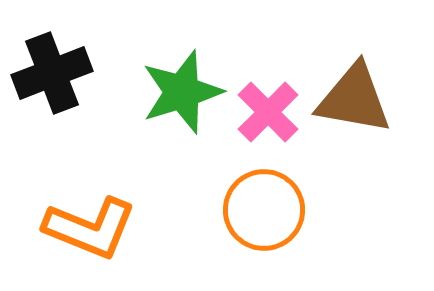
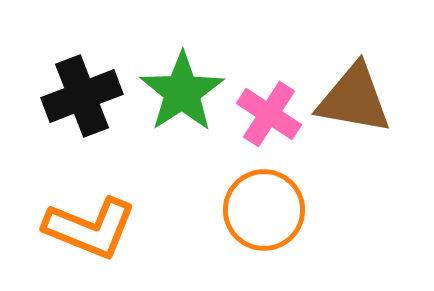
black cross: moved 30 px right, 23 px down
green star: rotated 16 degrees counterclockwise
pink cross: moved 1 px right, 2 px down; rotated 12 degrees counterclockwise
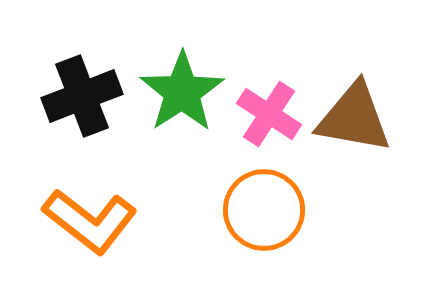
brown triangle: moved 19 px down
orange L-shape: moved 7 px up; rotated 16 degrees clockwise
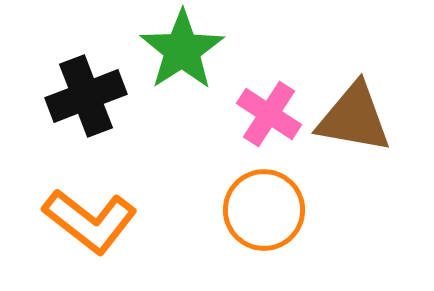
green star: moved 42 px up
black cross: moved 4 px right
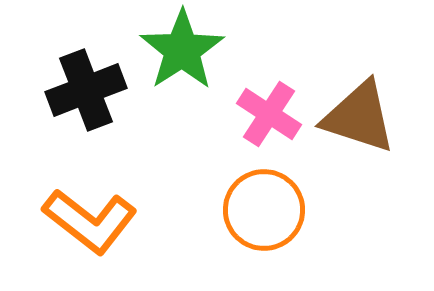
black cross: moved 6 px up
brown triangle: moved 5 px right, 1 px up; rotated 8 degrees clockwise
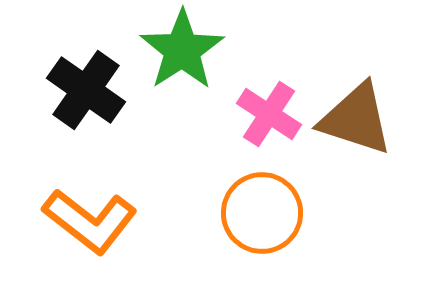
black cross: rotated 34 degrees counterclockwise
brown triangle: moved 3 px left, 2 px down
orange circle: moved 2 px left, 3 px down
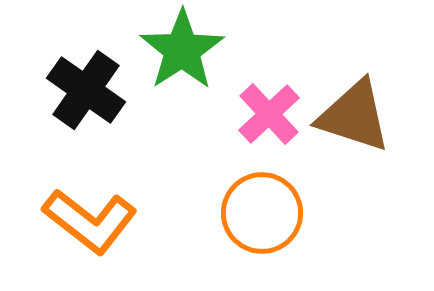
pink cross: rotated 14 degrees clockwise
brown triangle: moved 2 px left, 3 px up
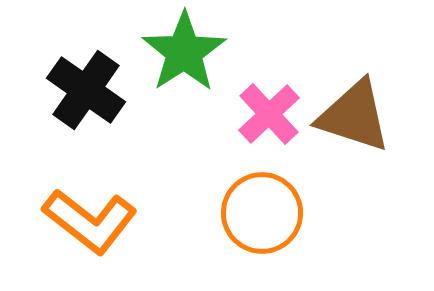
green star: moved 2 px right, 2 px down
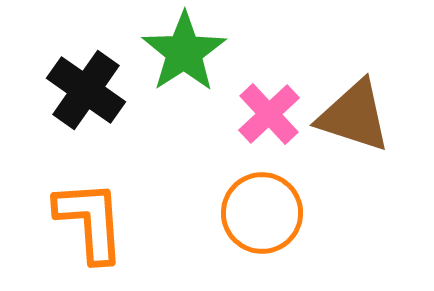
orange L-shape: rotated 132 degrees counterclockwise
